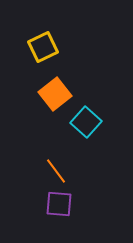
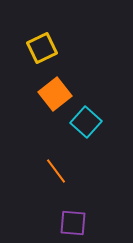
yellow square: moved 1 px left, 1 px down
purple square: moved 14 px right, 19 px down
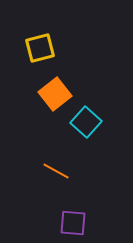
yellow square: moved 2 px left; rotated 12 degrees clockwise
orange line: rotated 24 degrees counterclockwise
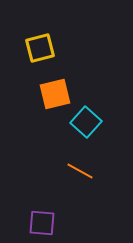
orange square: rotated 24 degrees clockwise
orange line: moved 24 px right
purple square: moved 31 px left
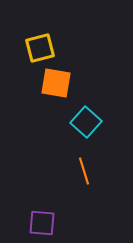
orange square: moved 1 px right, 11 px up; rotated 24 degrees clockwise
orange line: moved 4 px right; rotated 44 degrees clockwise
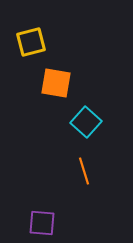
yellow square: moved 9 px left, 6 px up
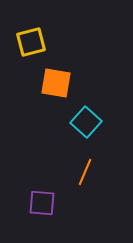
orange line: moved 1 px right, 1 px down; rotated 40 degrees clockwise
purple square: moved 20 px up
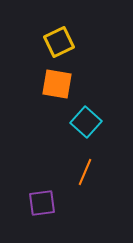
yellow square: moved 28 px right; rotated 12 degrees counterclockwise
orange square: moved 1 px right, 1 px down
purple square: rotated 12 degrees counterclockwise
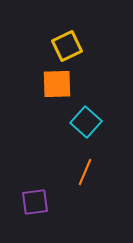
yellow square: moved 8 px right, 4 px down
orange square: rotated 12 degrees counterclockwise
purple square: moved 7 px left, 1 px up
